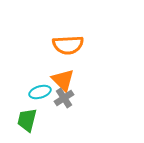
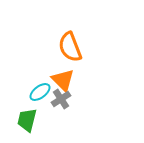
orange semicircle: moved 2 px right, 2 px down; rotated 72 degrees clockwise
cyan ellipse: rotated 20 degrees counterclockwise
gray cross: moved 3 px left, 1 px down
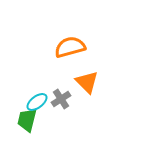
orange semicircle: rotated 96 degrees clockwise
orange triangle: moved 24 px right, 2 px down
cyan ellipse: moved 3 px left, 10 px down
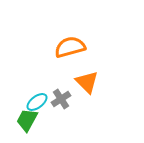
green trapezoid: rotated 15 degrees clockwise
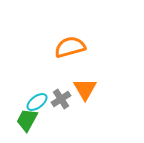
orange triangle: moved 2 px left, 7 px down; rotated 15 degrees clockwise
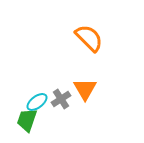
orange semicircle: moved 19 px right, 9 px up; rotated 60 degrees clockwise
green trapezoid: rotated 10 degrees counterclockwise
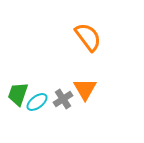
orange semicircle: moved 1 px left, 1 px up; rotated 8 degrees clockwise
gray cross: moved 2 px right
green trapezoid: moved 9 px left, 26 px up
